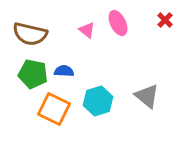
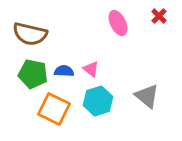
red cross: moved 6 px left, 4 px up
pink triangle: moved 4 px right, 39 px down
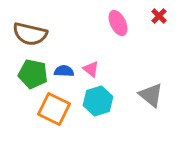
gray triangle: moved 4 px right, 1 px up
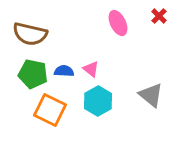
cyan hexagon: rotated 12 degrees counterclockwise
orange square: moved 4 px left, 1 px down
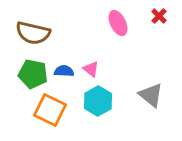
brown semicircle: moved 3 px right, 1 px up
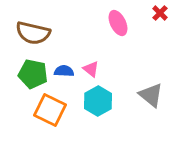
red cross: moved 1 px right, 3 px up
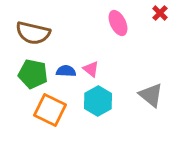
blue semicircle: moved 2 px right
